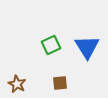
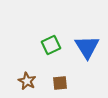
brown star: moved 10 px right, 3 px up
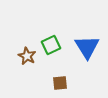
brown star: moved 25 px up
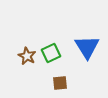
green square: moved 8 px down
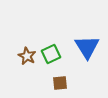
green square: moved 1 px down
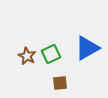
blue triangle: moved 1 px down; rotated 32 degrees clockwise
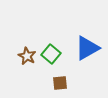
green square: rotated 24 degrees counterclockwise
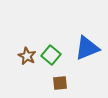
blue triangle: rotated 8 degrees clockwise
green square: moved 1 px down
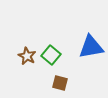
blue triangle: moved 4 px right, 1 px up; rotated 12 degrees clockwise
brown square: rotated 21 degrees clockwise
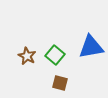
green square: moved 4 px right
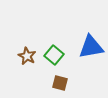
green square: moved 1 px left
